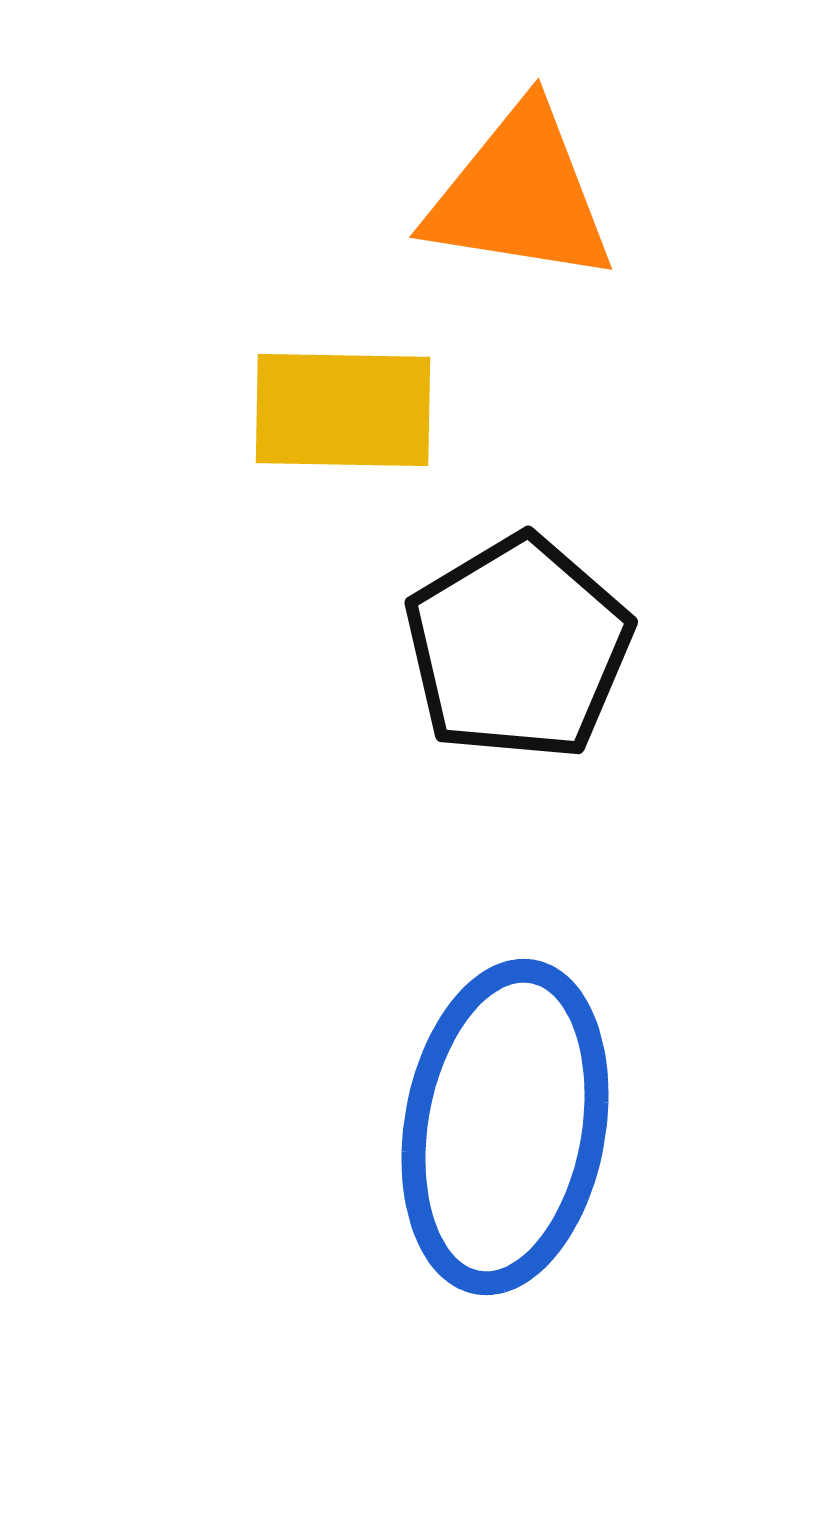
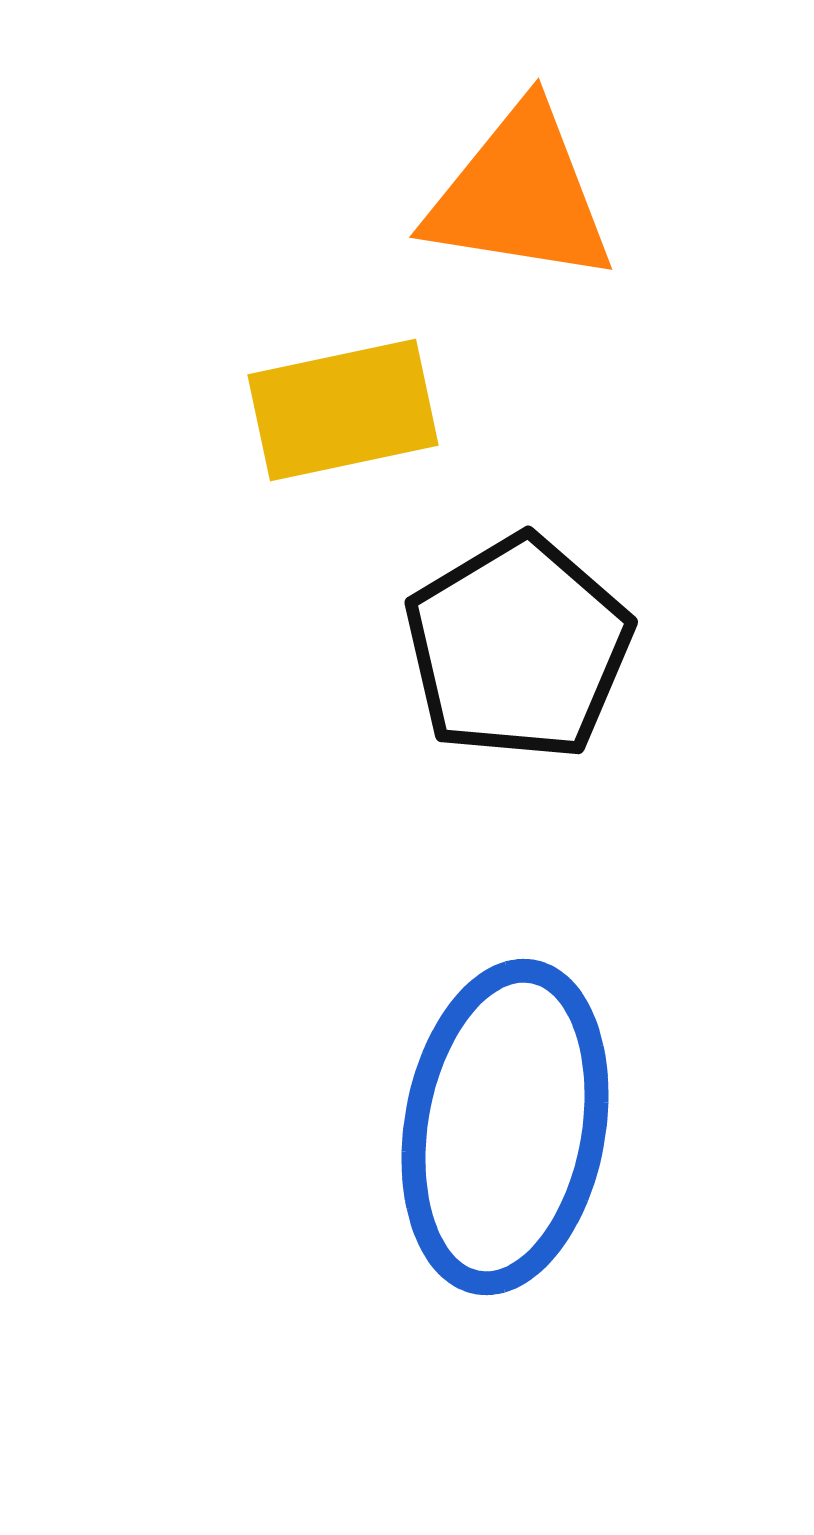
yellow rectangle: rotated 13 degrees counterclockwise
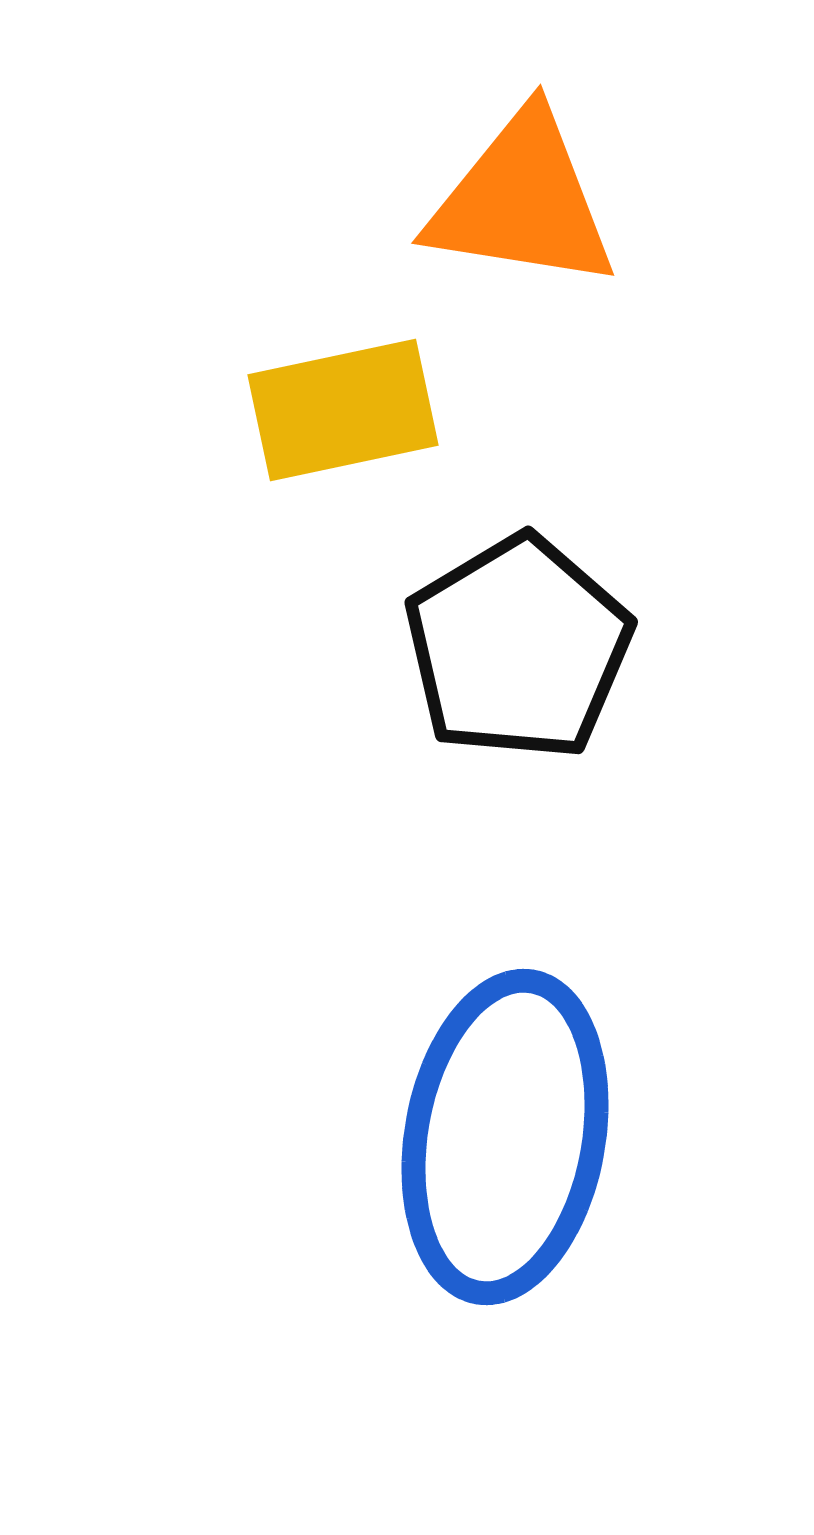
orange triangle: moved 2 px right, 6 px down
blue ellipse: moved 10 px down
